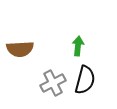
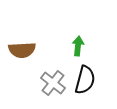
brown semicircle: moved 2 px right, 1 px down
gray cross: rotated 25 degrees counterclockwise
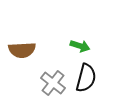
green arrow: moved 2 px right; rotated 102 degrees clockwise
black semicircle: moved 1 px right, 2 px up
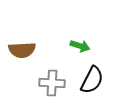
black semicircle: moved 6 px right, 2 px down; rotated 12 degrees clockwise
gray cross: moved 1 px left; rotated 35 degrees counterclockwise
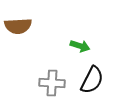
brown semicircle: moved 4 px left, 24 px up
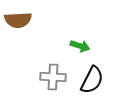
brown semicircle: moved 6 px up
gray cross: moved 1 px right, 6 px up
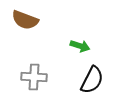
brown semicircle: moved 7 px right; rotated 24 degrees clockwise
gray cross: moved 19 px left
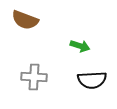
black semicircle: rotated 60 degrees clockwise
